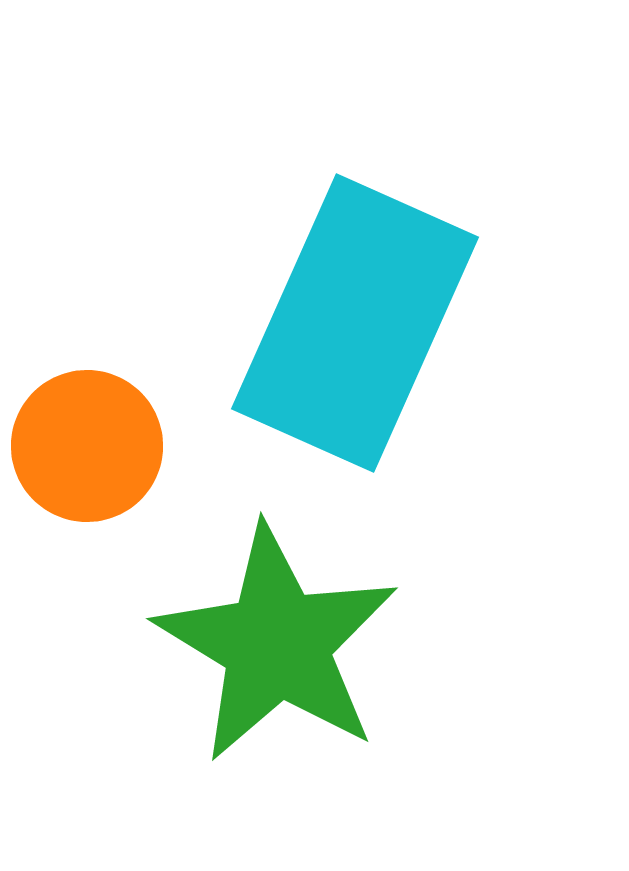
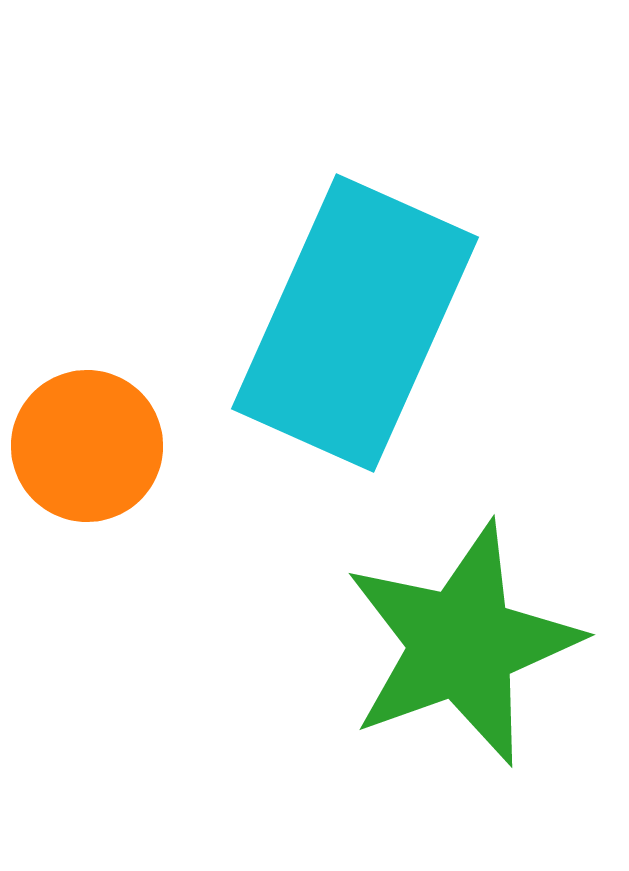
green star: moved 185 px right; rotated 21 degrees clockwise
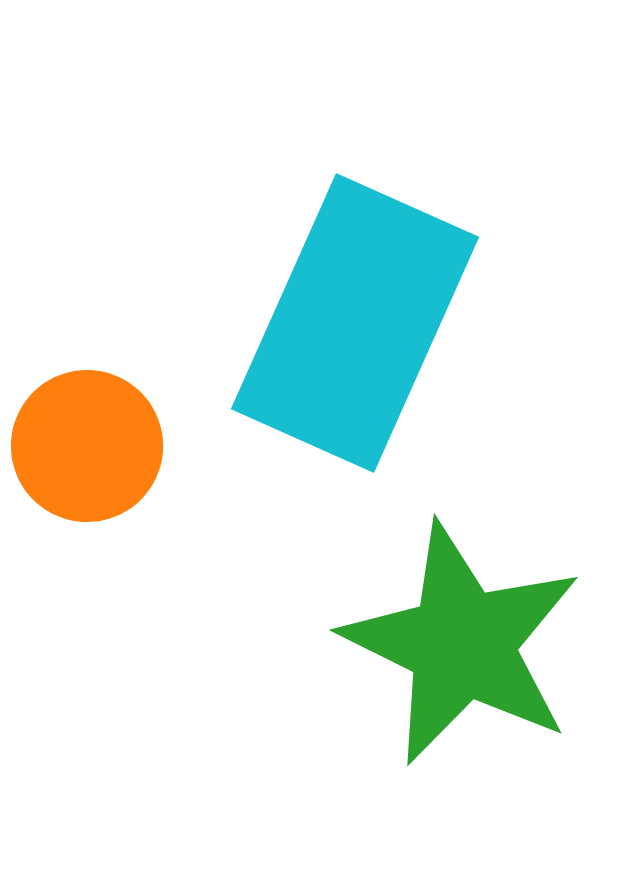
green star: rotated 26 degrees counterclockwise
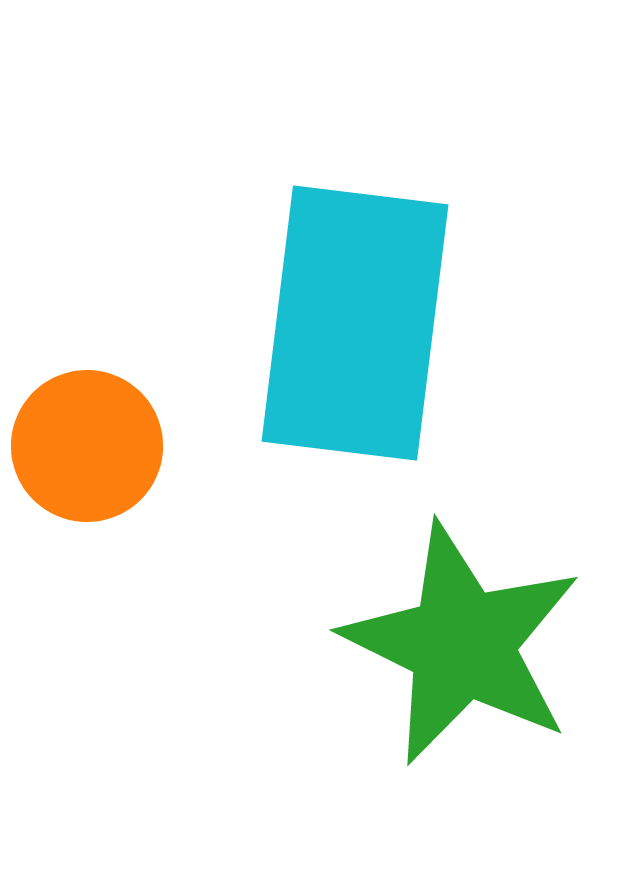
cyan rectangle: rotated 17 degrees counterclockwise
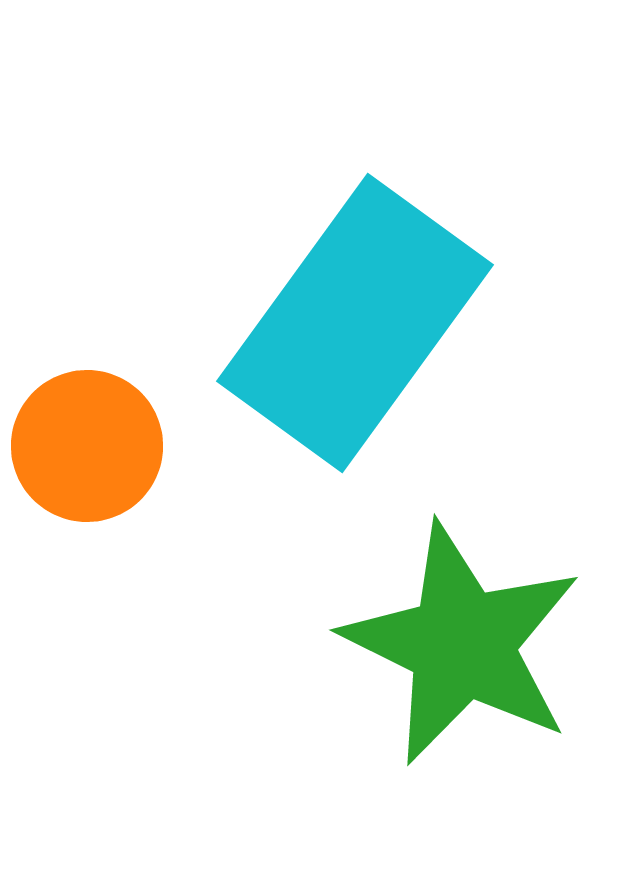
cyan rectangle: rotated 29 degrees clockwise
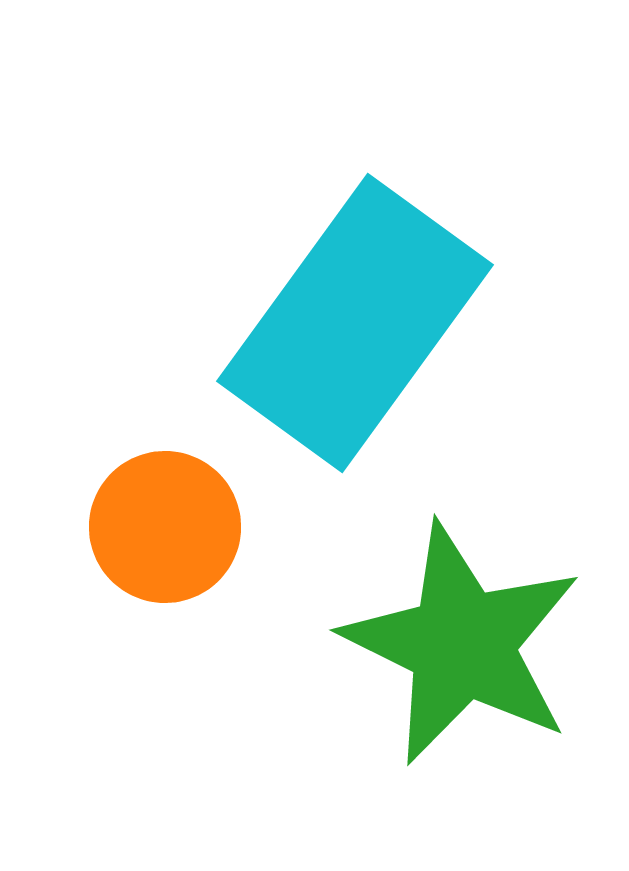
orange circle: moved 78 px right, 81 px down
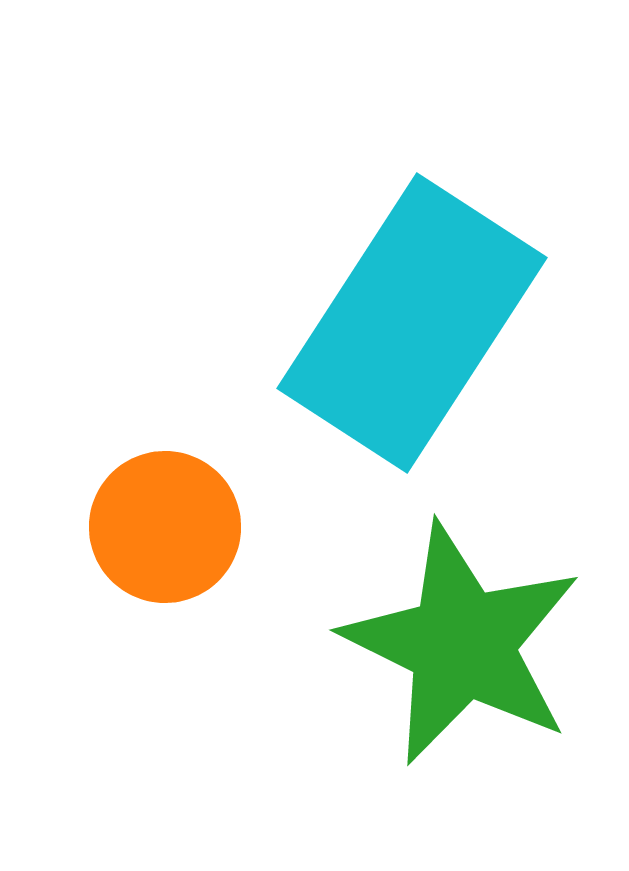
cyan rectangle: moved 57 px right; rotated 3 degrees counterclockwise
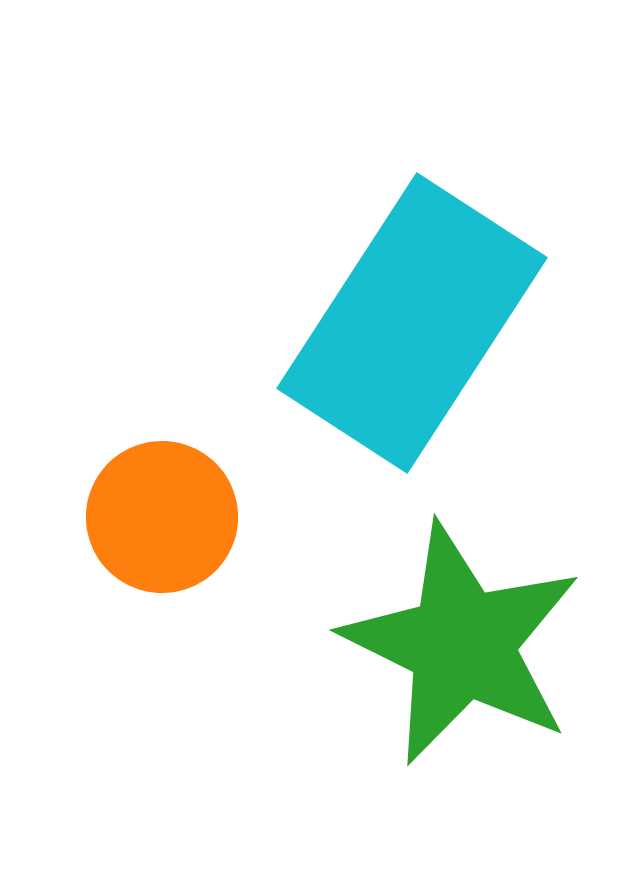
orange circle: moved 3 px left, 10 px up
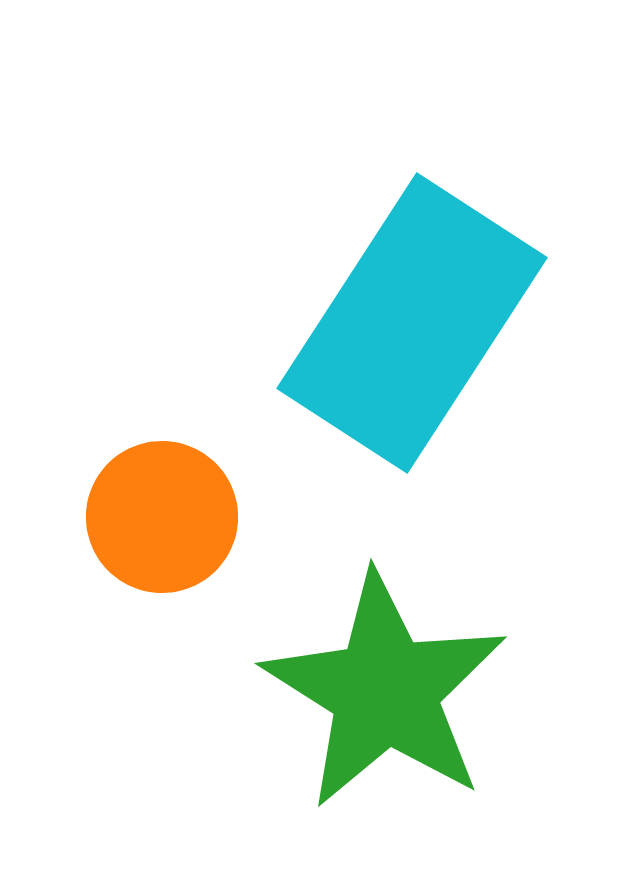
green star: moved 77 px left, 47 px down; rotated 6 degrees clockwise
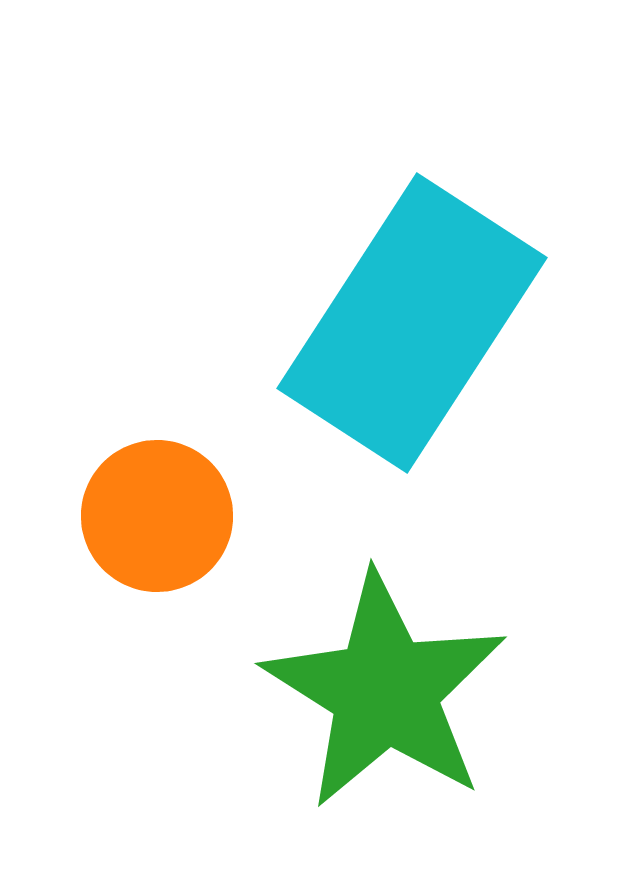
orange circle: moved 5 px left, 1 px up
